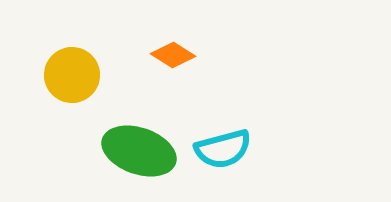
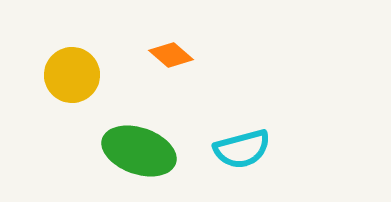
orange diamond: moved 2 px left; rotated 9 degrees clockwise
cyan semicircle: moved 19 px right
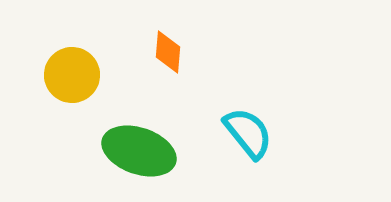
orange diamond: moved 3 px left, 3 px up; rotated 54 degrees clockwise
cyan semicircle: moved 6 px right, 16 px up; rotated 114 degrees counterclockwise
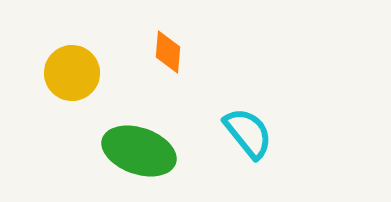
yellow circle: moved 2 px up
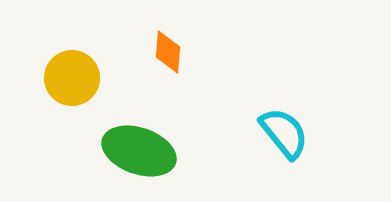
yellow circle: moved 5 px down
cyan semicircle: moved 36 px right
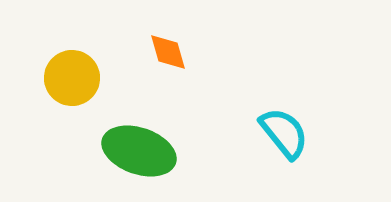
orange diamond: rotated 21 degrees counterclockwise
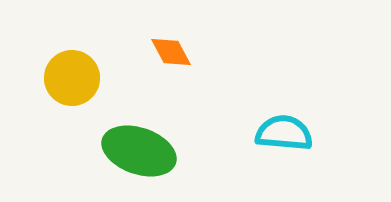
orange diamond: moved 3 px right; rotated 12 degrees counterclockwise
cyan semicircle: rotated 46 degrees counterclockwise
